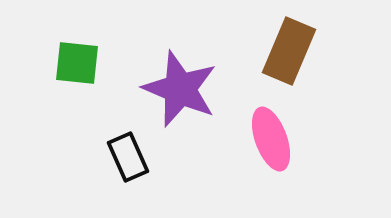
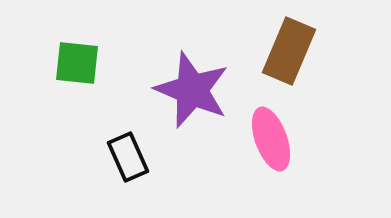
purple star: moved 12 px right, 1 px down
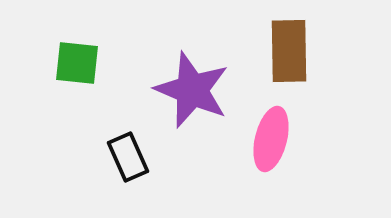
brown rectangle: rotated 24 degrees counterclockwise
pink ellipse: rotated 34 degrees clockwise
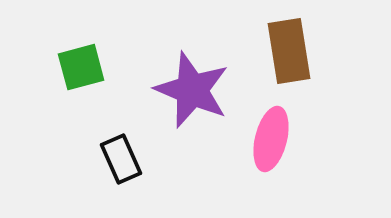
brown rectangle: rotated 8 degrees counterclockwise
green square: moved 4 px right, 4 px down; rotated 21 degrees counterclockwise
black rectangle: moved 7 px left, 2 px down
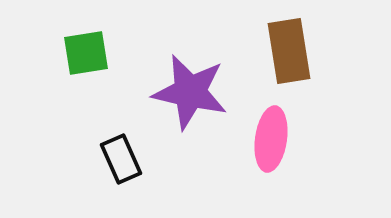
green square: moved 5 px right, 14 px up; rotated 6 degrees clockwise
purple star: moved 2 px left, 2 px down; rotated 10 degrees counterclockwise
pink ellipse: rotated 6 degrees counterclockwise
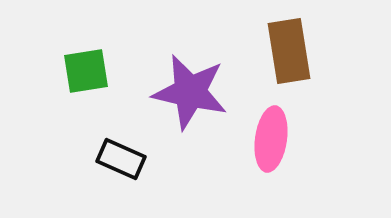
green square: moved 18 px down
black rectangle: rotated 42 degrees counterclockwise
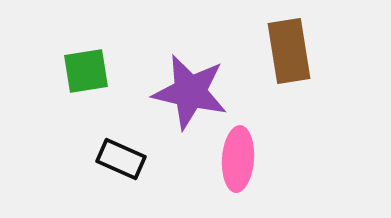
pink ellipse: moved 33 px left, 20 px down; rotated 4 degrees counterclockwise
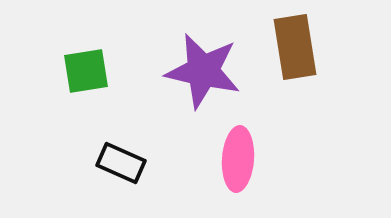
brown rectangle: moved 6 px right, 4 px up
purple star: moved 13 px right, 21 px up
black rectangle: moved 4 px down
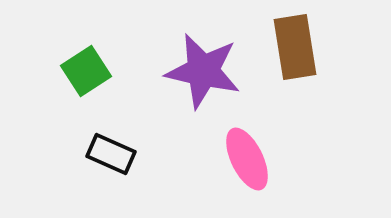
green square: rotated 24 degrees counterclockwise
pink ellipse: moved 9 px right; rotated 30 degrees counterclockwise
black rectangle: moved 10 px left, 9 px up
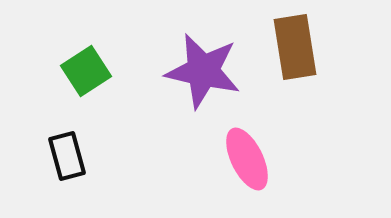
black rectangle: moved 44 px left, 2 px down; rotated 51 degrees clockwise
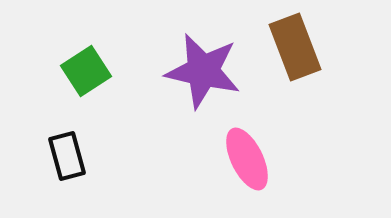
brown rectangle: rotated 12 degrees counterclockwise
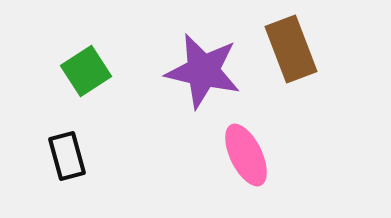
brown rectangle: moved 4 px left, 2 px down
pink ellipse: moved 1 px left, 4 px up
